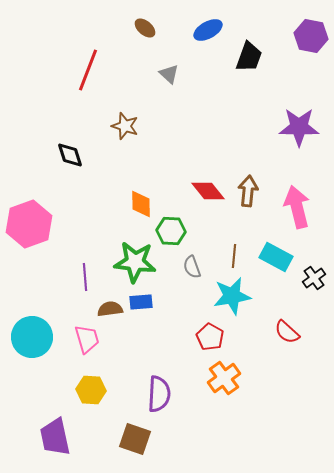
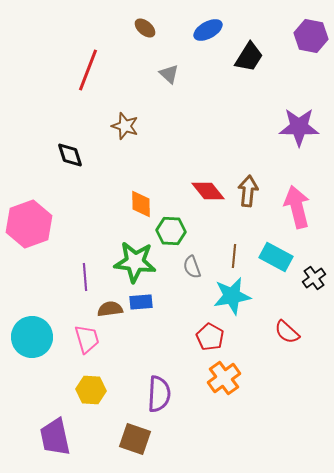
black trapezoid: rotated 12 degrees clockwise
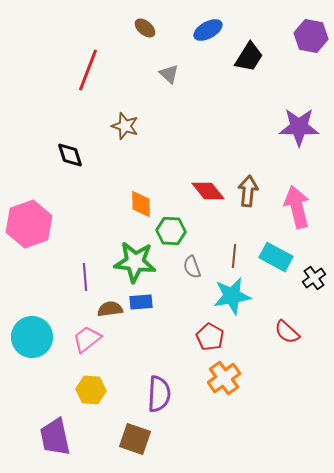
pink trapezoid: rotated 112 degrees counterclockwise
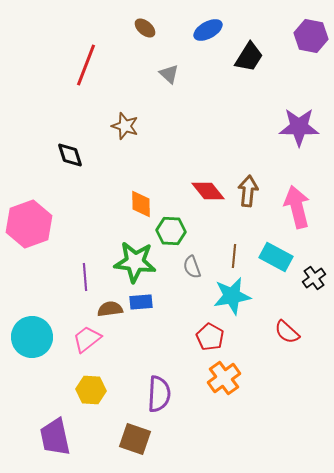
red line: moved 2 px left, 5 px up
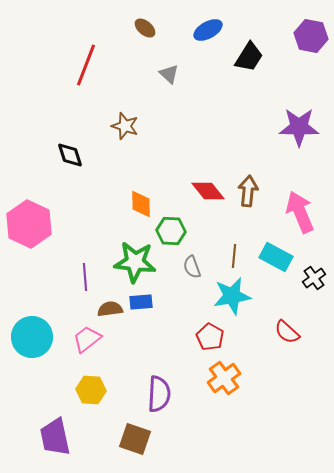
pink arrow: moved 3 px right, 5 px down; rotated 9 degrees counterclockwise
pink hexagon: rotated 15 degrees counterclockwise
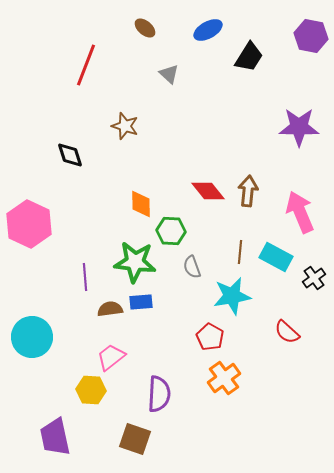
brown line: moved 6 px right, 4 px up
pink trapezoid: moved 24 px right, 18 px down
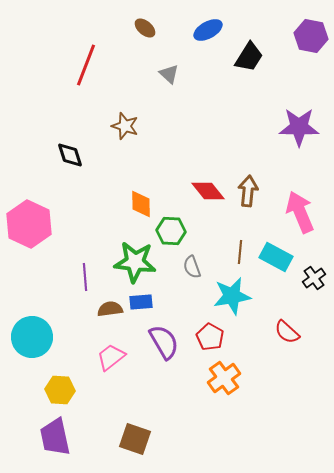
yellow hexagon: moved 31 px left
purple semicircle: moved 5 px right, 52 px up; rotated 33 degrees counterclockwise
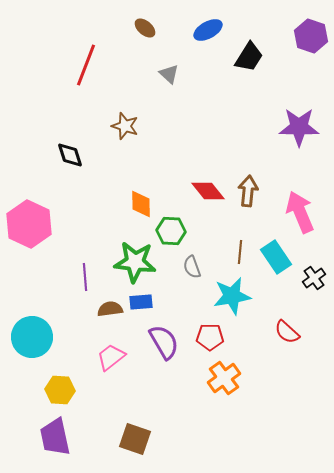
purple hexagon: rotated 8 degrees clockwise
cyan rectangle: rotated 28 degrees clockwise
red pentagon: rotated 28 degrees counterclockwise
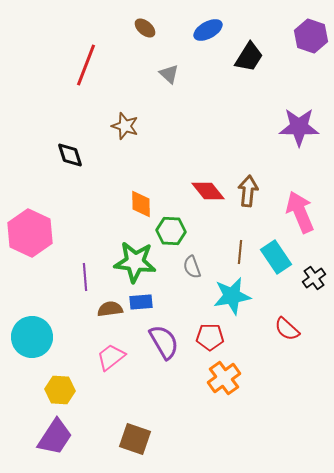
pink hexagon: moved 1 px right, 9 px down
red semicircle: moved 3 px up
purple trapezoid: rotated 135 degrees counterclockwise
